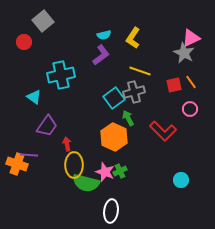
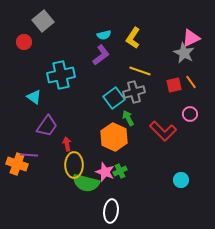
pink circle: moved 5 px down
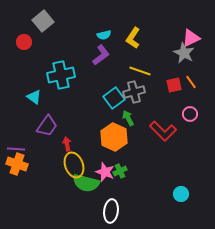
purple line: moved 13 px left, 6 px up
yellow ellipse: rotated 20 degrees counterclockwise
cyan circle: moved 14 px down
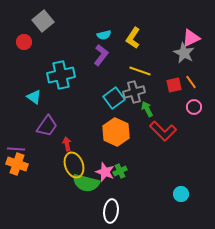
purple L-shape: rotated 15 degrees counterclockwise
pink circle: moved 4 px right, 7 px up
green arrow: moved 19 px right, 9 px up
orange hexagon: moved 2 px right, 5 px up
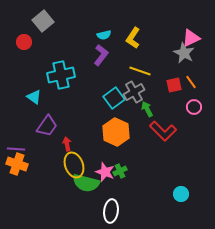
gray cross: rotated 15 degrees counterclockwise
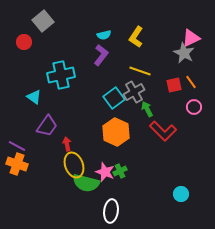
yellow L-shape: moved 3 px right, 1 px up
purple line: moved 1 px right, 3 px up; rotated 24 degrees clockwise
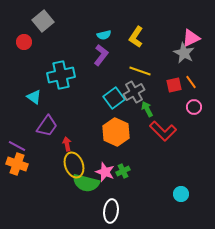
green cross: moved 3 px right
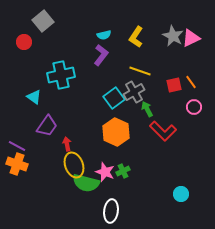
gray star: moved 11 px left, 17 px up
